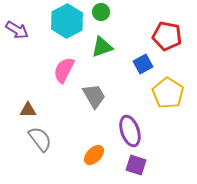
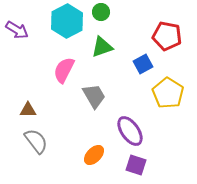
purple ellipse: rotated 16 degrees counterclockwise
gray semicircle: moved 4 px left, 2 px down
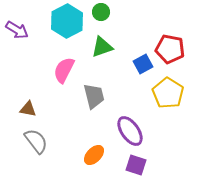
red pentagon: moved 3 px right, 13 px down
gray trapezoid: rotated 16 degrees clockwise
brown triangle: moved 1 px up; rotated 12 degrees clockwise
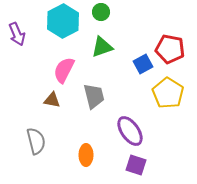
cyan hexagon: moved 4 px left
purple arrow: moved 4 px down; rotated 35 degrees clockwise
brown triangle: moved 24 px right, 9 px up
gray semicircle: rotated 24 degrees clockwise
orange ellipse: moved 8 px left; rotated 45 degrees counterclockwise
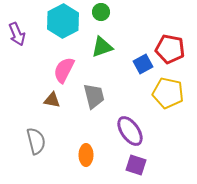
yellow pentagon: rotated 20 degrees counterclockwise
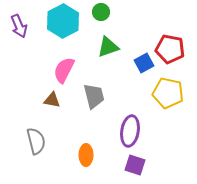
purple arrow: moved 2 px right, 8 px up
green triangle: moved 6 px right
blue square: moved 1 px right, 1 px up
purple ellipse: rotated 44 degrees clockwise
purple square: moved 1 px left
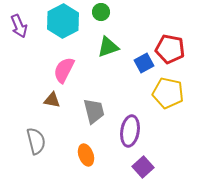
gray trapezoid: moved 15 px down
orange ellipse: rotated 20 degrees counterclockwise
purple square: moved 8 px right, 2 px down; rotated 30 degrees clockwise
